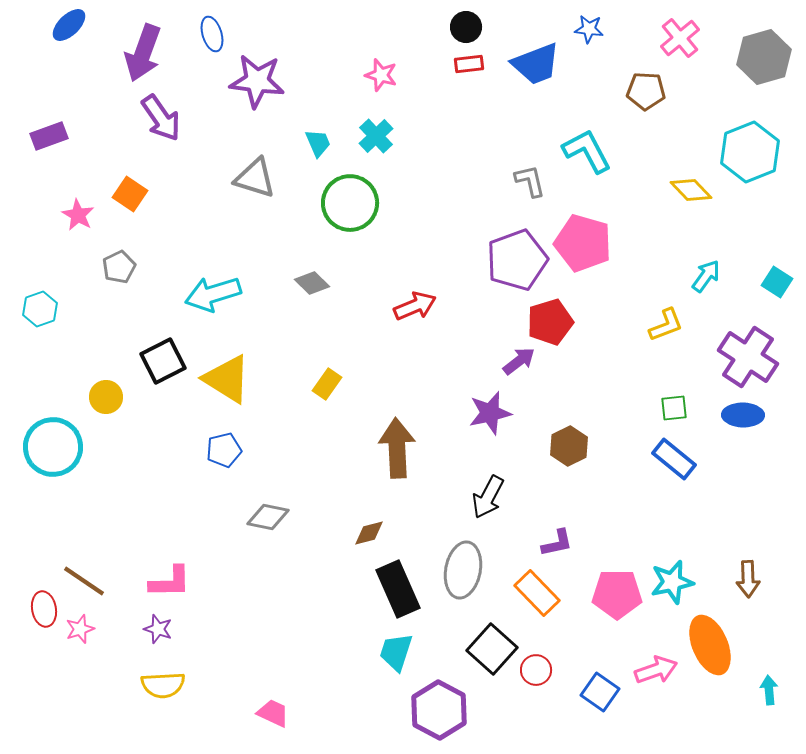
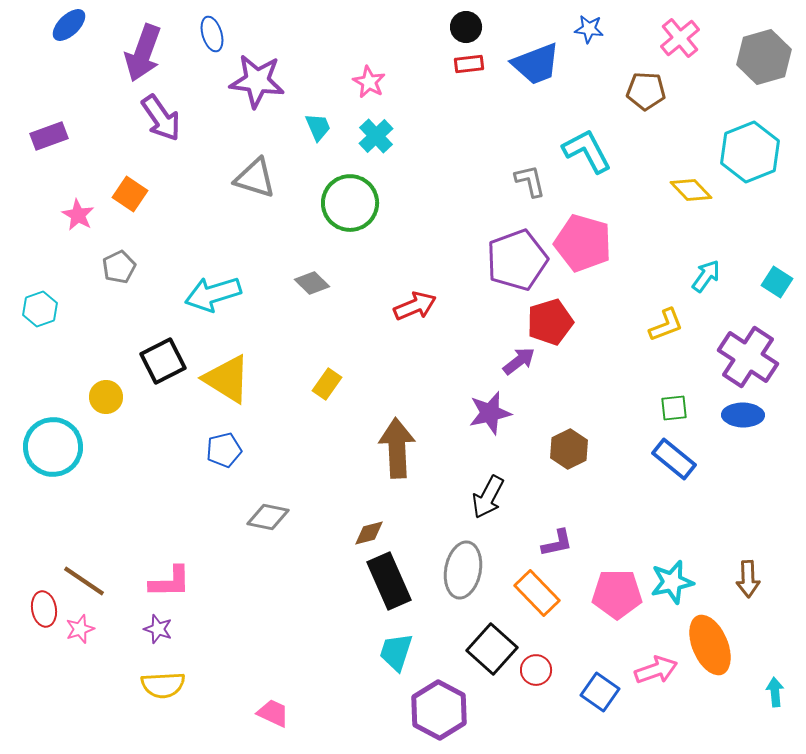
pink star at (381, 75): moved 12 px left, 7 px down; rotated 12 degrees clockwise
cyan trapezoid at (318, 143): moved 16 px up
brown hexagon at (569, 446): moved 3 px down
black rectangle at (398, 589): moved 9 px left, 8 px up
cyan arrow at (769, 690): moved 6 px right, 2 px down
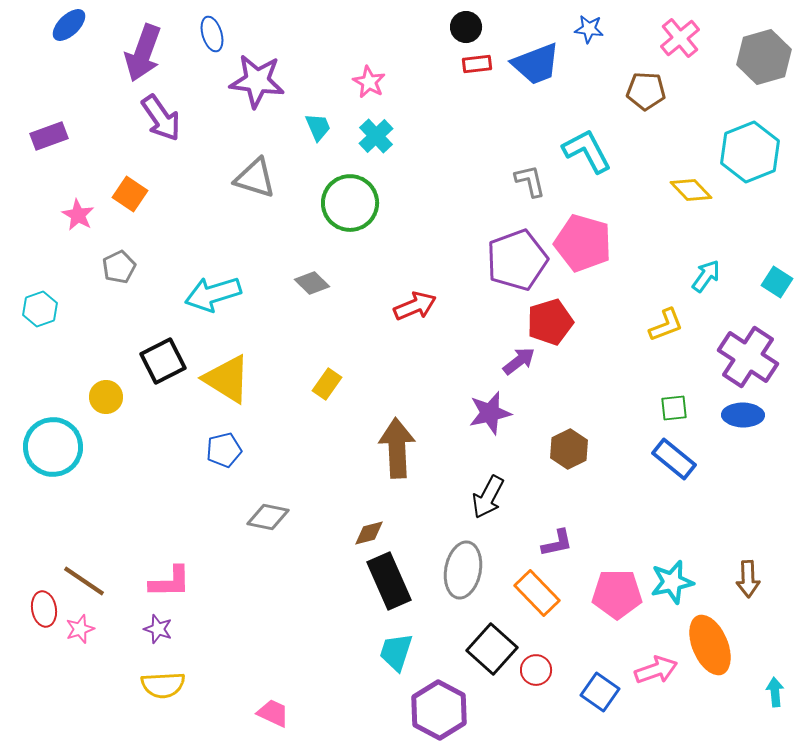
red rectangle at (469, 64): moved 8 px right
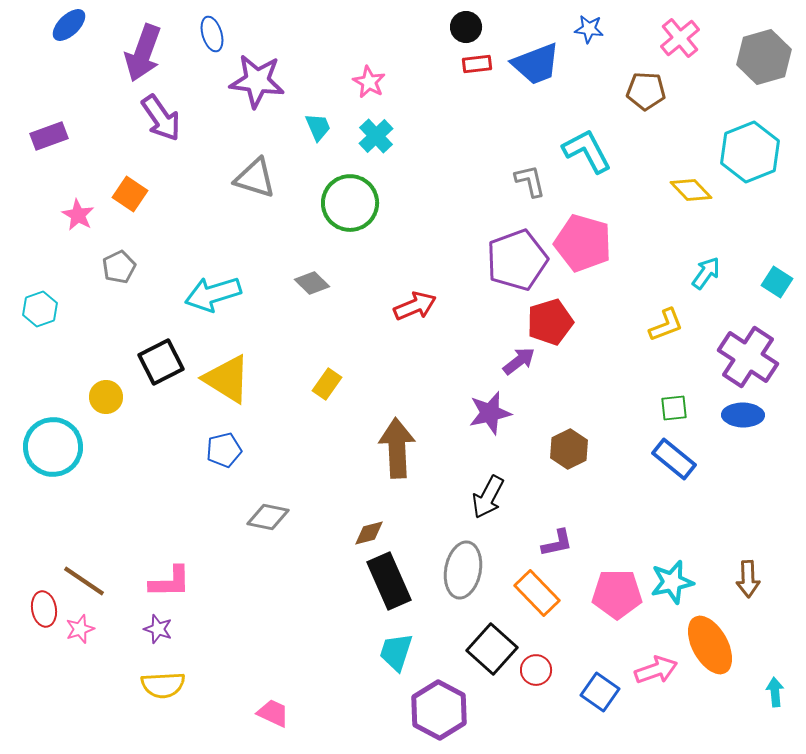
cyan arrow at (706, 276): moved 3 px up
black square at (163, 361): moved 2 px left, 1 px down
orange ellipse at (710, 645): rotated 6 degrees counterclockwise
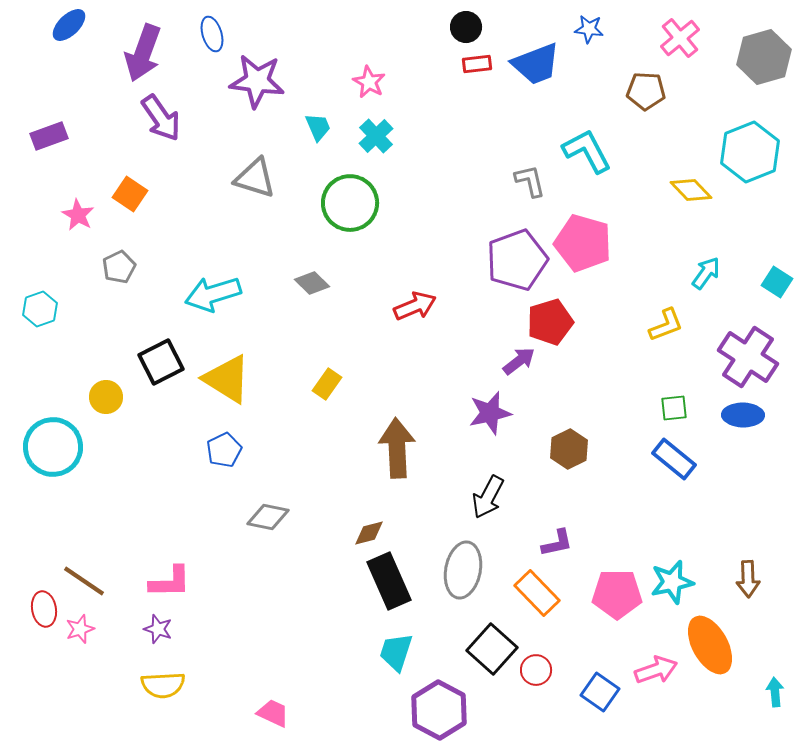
blue pentagon at (224, 450): rotated 12 degrees counterclockwise
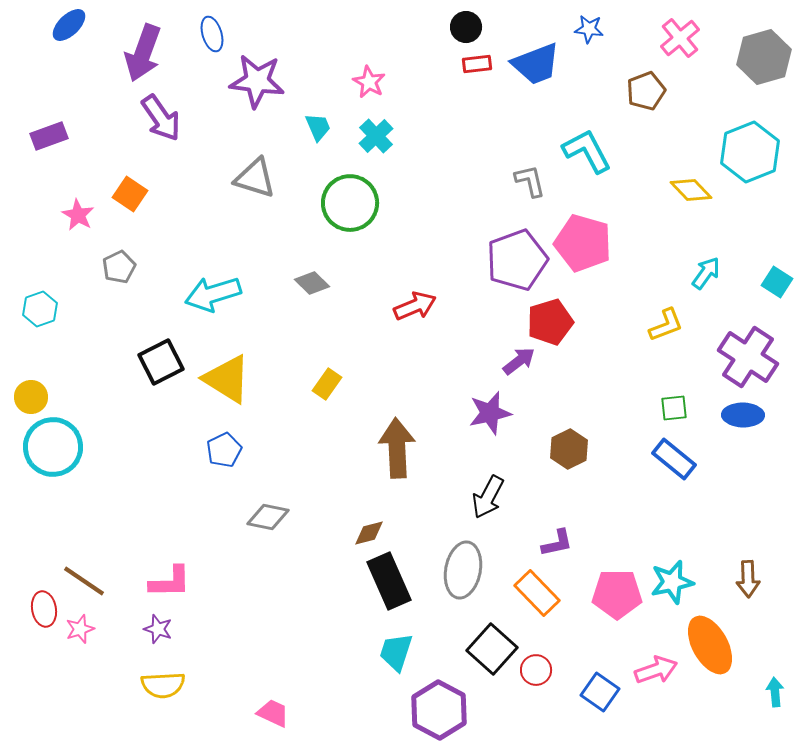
brown pentagon at (646, 91): rotated 24 degrees counterclockwise
yellow circle at (106, 397): moved 75 px left
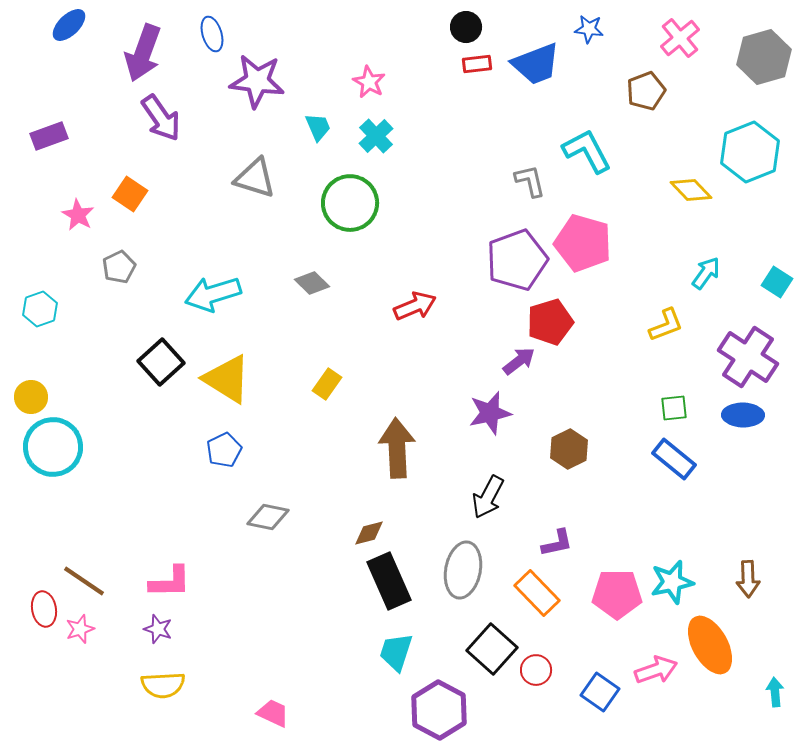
black square at (161, 362): rotated 15 degrees counterclockwise
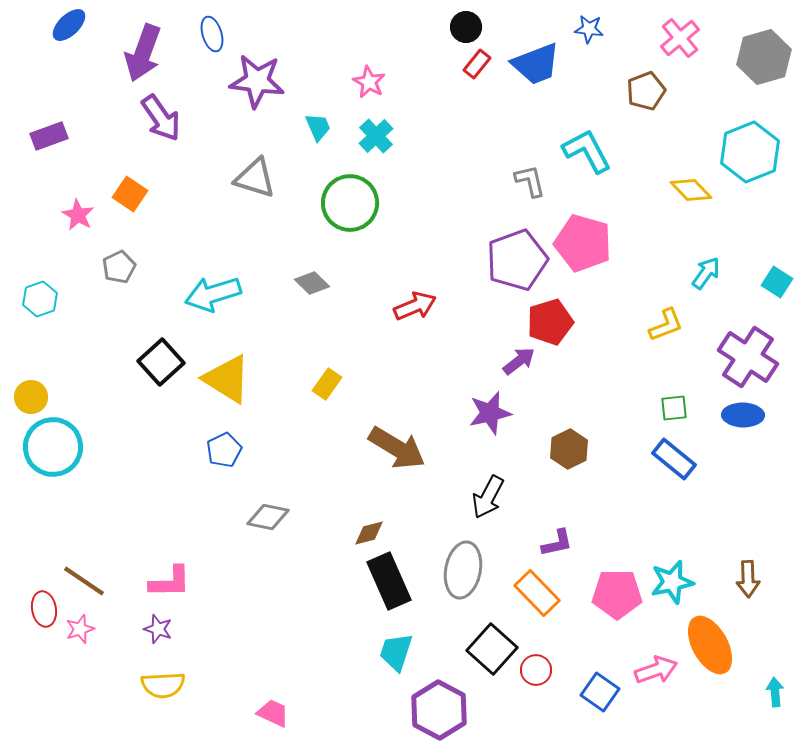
red rectangle at (477, 64): rotated 44 degrees counterclockwise
cyan hexagon at (40, 309): moved 10 px up
brown arrow at (397, 448): rotated 124 degrees clockwise
